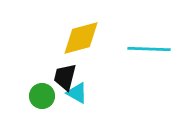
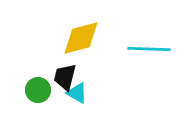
green circle: moved 4 px left, 6 px up
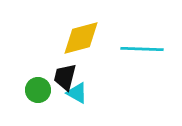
cyan line: moved 7 px left
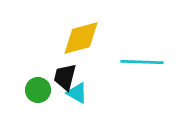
cyan line: moved 13 px down
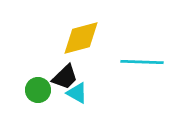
black trapezoid: rotated 148 degrees counterclockwise
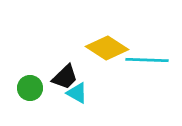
yellow diamond: moved 26 px right, 10 px down; rotated 48 degrees clockwise
cyan line: moved 5 px right, 2 px up
green circle: moved 8 px left, 2 px up
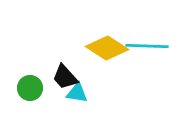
cyan line: moved 14 px up
black trapezoid: rotated 92 degrees clockwise
cyan triangle: rotated 20 degrees counterclockwise
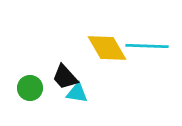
yellow diamond: rotated 27 degrees clockwise
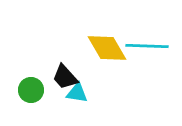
green circle: moved 1 px right, 2 px down
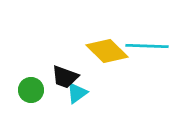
yellow diamond: moved 3 px down; rotated 15 degrees counterclockwise
black trapezoid: rotated 28 degrees counterclockwise
cyan triangle: rotated 45 degrees counterclockwise
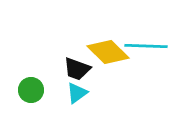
cyan line: moved 1 px left
yellow diamond: moved 1 px right, 1 px down
black trapezoid: moved 12 px right, 8 px up
